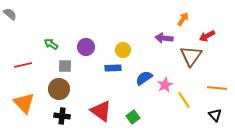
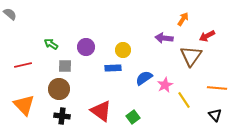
orange triangle: moved 2 px down
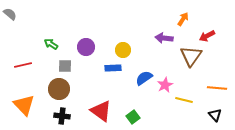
yellow line: rotated 42 degrees counterclockwise
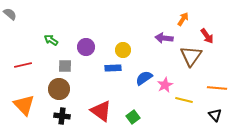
red arrow: rotated 98 degrees counterclockwise
green arrow: moved 4 px up
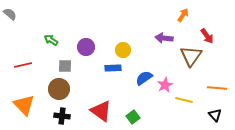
orange arrow: moved 4 px up
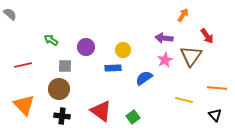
pink star: moved 25 px up
